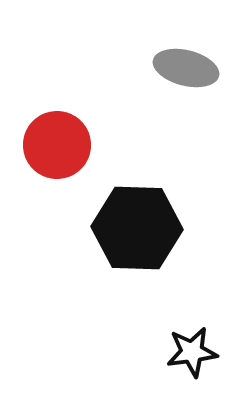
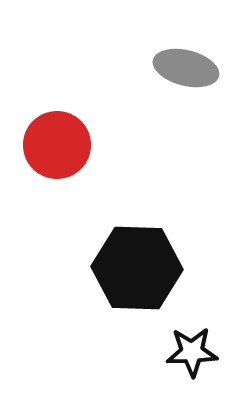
black hexagon: moved 40 px down
black star: rotated 6 degrees clockwise
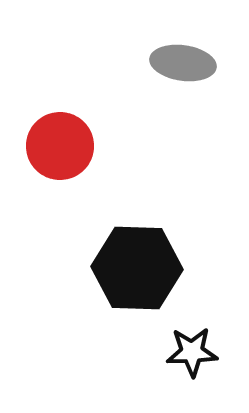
gray ellipse: moved 3 px left, 5 px up; rotated 6 degrees counterclockwise
red circle: moved 3 px right, 1 px down
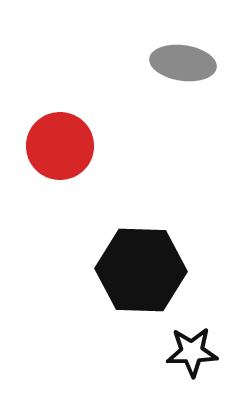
black hexagon: moved 4 px right, 2 px down
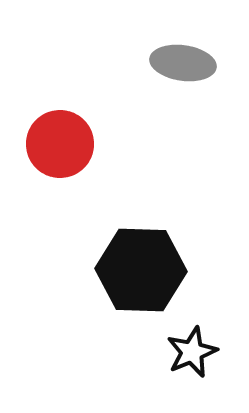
red circle: moved 2 px up
black star: rotated 21 degrees counterclockwise
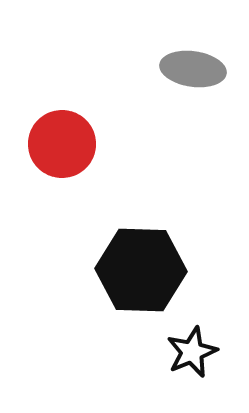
gray ellipse: moved 10 px right, 6 px down
red circle: moved 2 px right
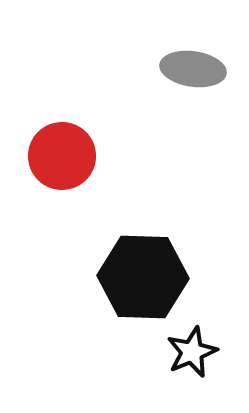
red circle: moved 12 px down
black hexagon: moved 2 px right, 7 px down
